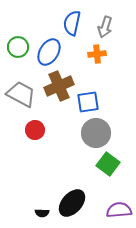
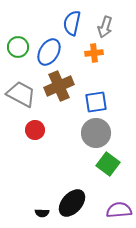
orange cross: moved 3 px left, 1 px up
blue square: moved 8 px right
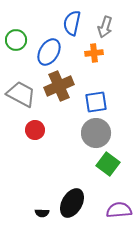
green circle: moved 2 px left, 7 px up
black ellipse: rotated 12 degrees counterclockwise
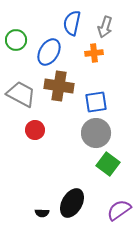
brown cross: rotated 32 degrees clockwise
purple semicircle: rotated 30 degrees counterclockwise
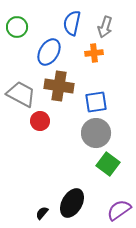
green circle: moved 1 px right, 13 px up
red circle: moved 5 px right, 9 px up
black semicircle: rotated 128 degrees clockwise
